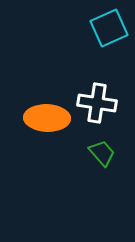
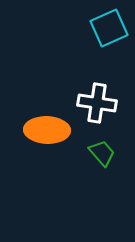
orange ellipse: moved 12 px down
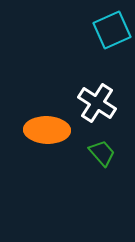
cyan square: moved 3 px right, 2 px down
white cross: rotated 24 degrees clockwise
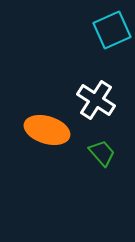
white cross: moved 1 px left, 3 px up
orange ellipse: rotated 15 degrees clockwise
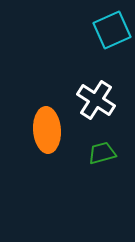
orange ellipse: rotated 69 degrees clockwise
green trapezoid: rotated 64 degrees counterclockwise
